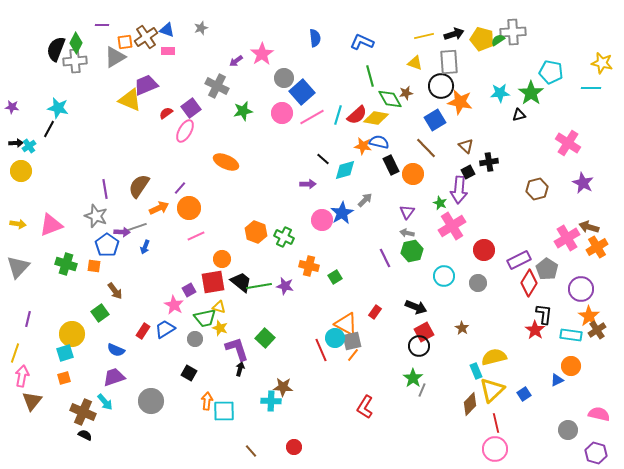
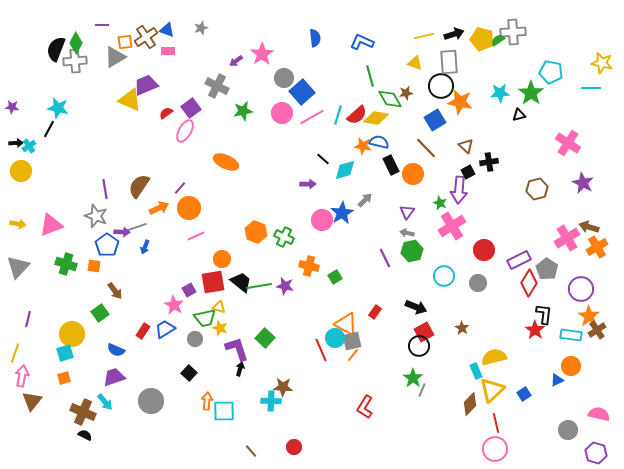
black square at (189, 373): rotated 14 degrees clockwise
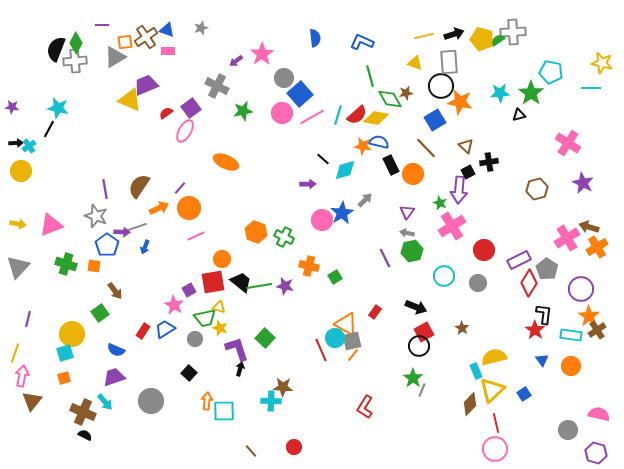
blue square at (302, 92): moved 2 px left, 2 px down
blue triangle at (557, 380): moved 15 px left, 20 px up; rotated 40 degrees counterclockwise
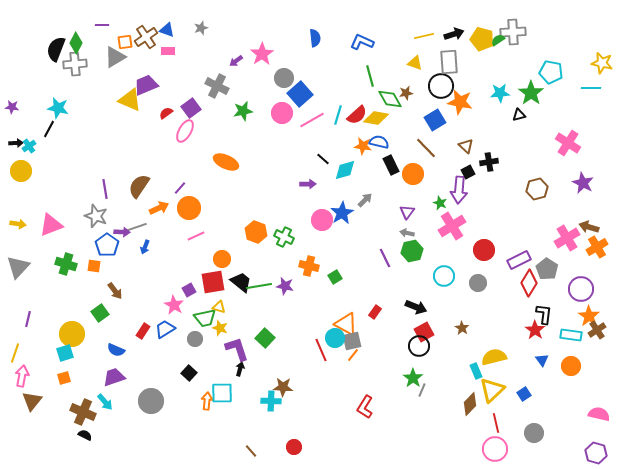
gray cross at (75, 61): moved 3 px down
pink line at (312, 117): moved 3 px down
cyan square at (224, 411): moved 2 px left, 18 px up
gray circle at (568, 430): moved 34 px left, 3 px down
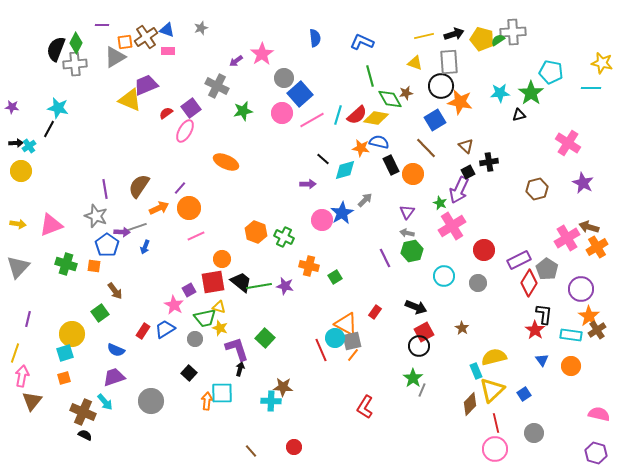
orange star at (363, 146): moved 2 px left, 2 px down
purple arrow at (459, 190): rotated 20 degrees clockwise
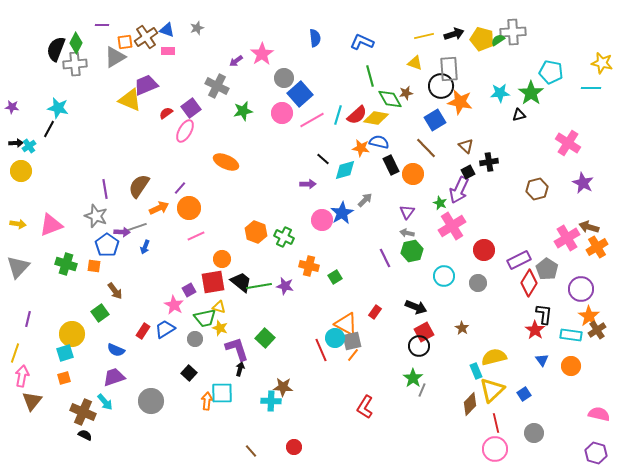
gray star at (201, 28): moved 4 px left
gray rectangle at (449, 62): moved 7 px down
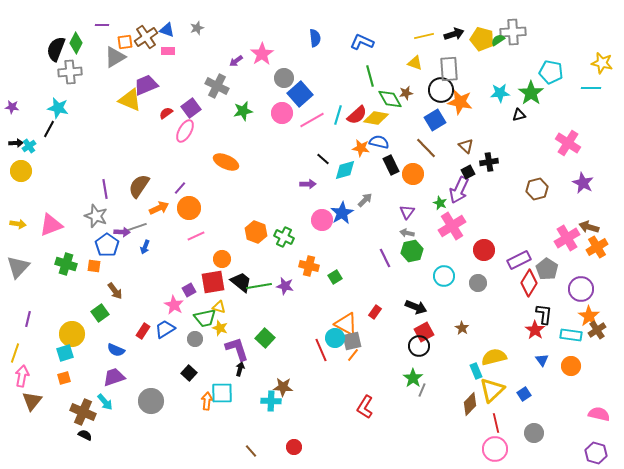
gray cross at (75, 64): moved 5 px left, 8 px down
black circle at (441, 86): moved 4 px down
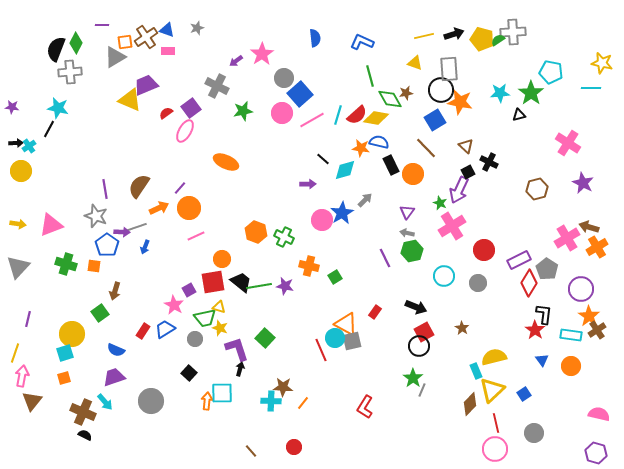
black cross at (489, 162): rotated 36 degrees clockwise
brown arrow at (115, 291): rotated 54 degrees clockwise
orange line at (353, 355): moved 50 px left, 48 px down
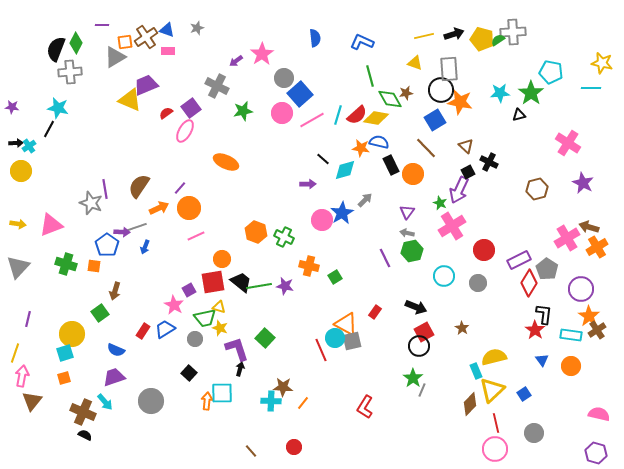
gray star at (96, 216): moved 5 px left, 13 px up
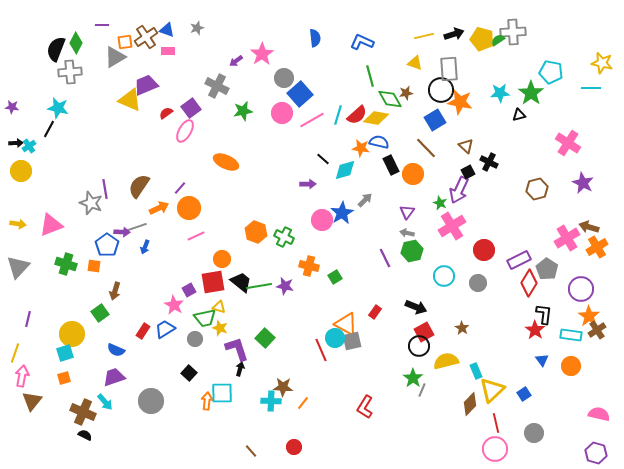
yellow semicircle at (494, 357): moved 48 px left, 4 px down
